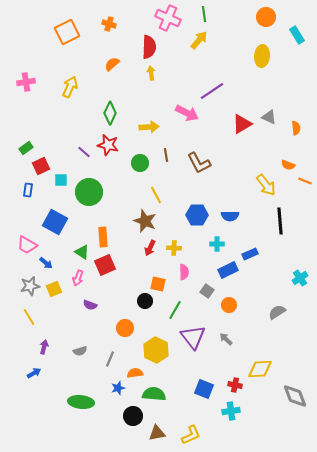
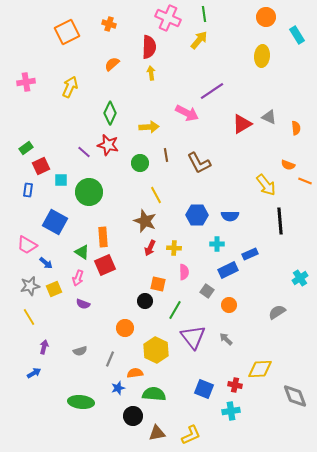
purple semicircle at (90, 305): moved 7 px left, 1 px up
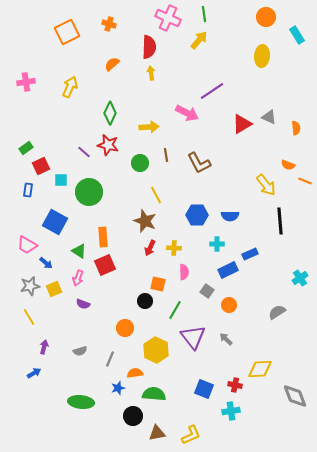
green triangle at (82, 252): moved 3 px left, 1 px up
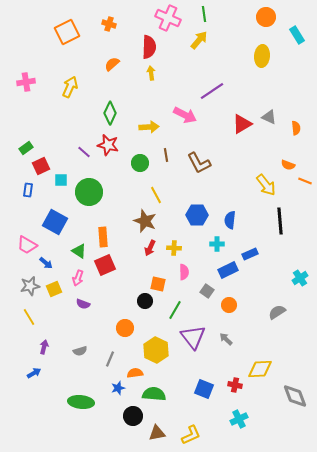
pink arrow at (187, 113): moved 2 px left, 2 px down
blue semicircle at (230, 216): moved 4 px down; rotated 96 degrees clockwise
cyan cross at (231, 411): moved 8 px right, 8 px down; rotated 18 degrees counterclockwise
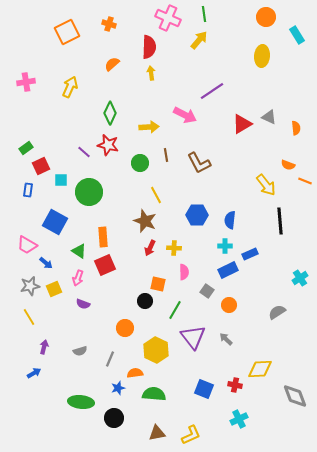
cyan cross at (217, 244): moved 8 px right, 2 px down
black circle at (133, 416): moved 19 px left, 2 px down
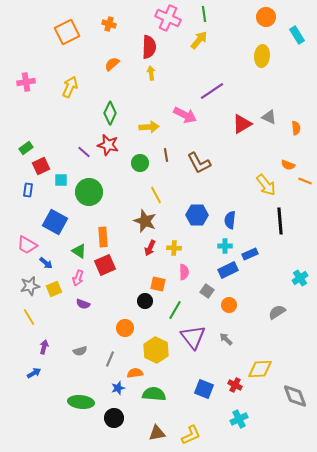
red cross at (235, 385): rotated 16 degrees clockwise
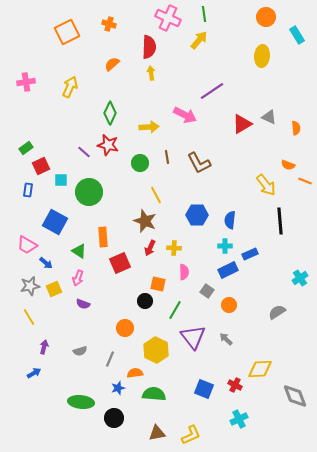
brown line at (166, 155): moved 1 px right, 2 px down
red square at (105, 265): moved 15 px right, 2 px up
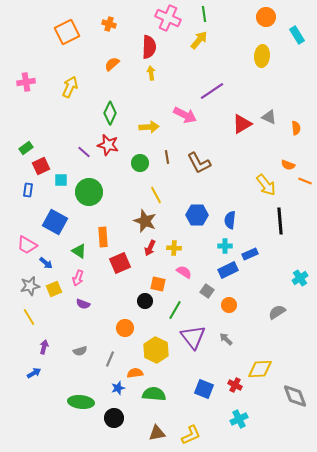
pink semicircle at (184, 272): rotated 56 degrees counterclockwise
